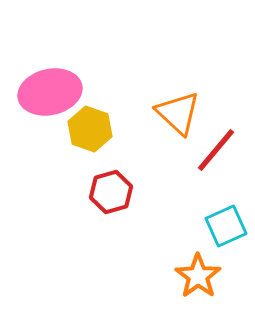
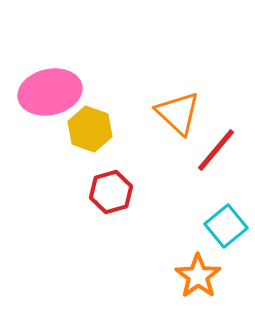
cyan square: rotated 15 degrees counterclockwise
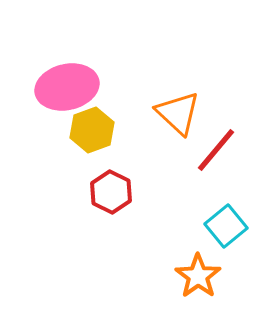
pink ellipse: moved 17 px right, 5 px up
yellow hexagon: moved 2 px right, 1 px down; rotated 21 degrees clockwise
red hexagon: rotated 18 degrees counterclockwise
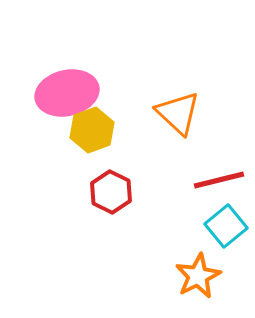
pink ellipse: moved 6 px down
red line: moved 3 px right, 30 px down; rotated 36 degrees clockwise
orange star: rotated 9 degrees clockwise
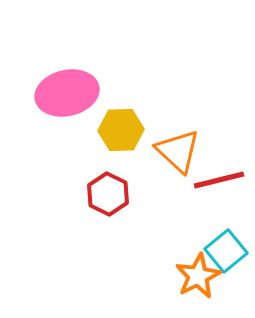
orange triangle: moved 38 px down
yellow hexagon: moved 29 px right; rotated 18 degrees clockwise
red hexagon: moved 3 px left, 2 px down
cyan square: moved 25 px down
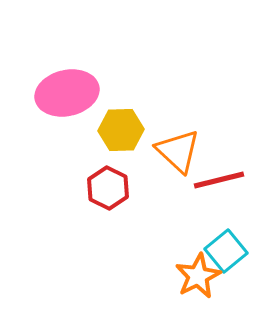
red hexagon: moved 6 px up
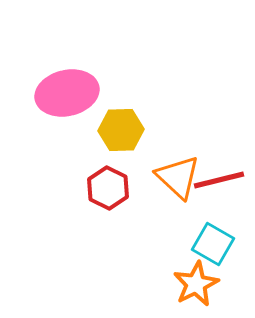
orange triangle: moved 26 px down
cyan square: moved 13 px left, 7 px up; rotated 21 degrees counterclockwise
orange star: moved 2 px left, 8 px down
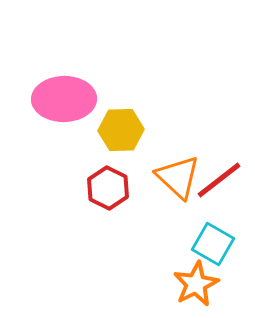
pink ellipse: moved 3 px left, 6 px down; rotated 12 degrees clockwise
red line: rotated 24 degrees counterclockwise
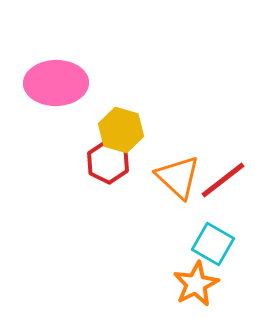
pink ellipse: moved 8 px left, 16 px up
yellow hexagon: rotated 18 degrees clockwise
red line: moved 4 px right
red hexagon: moved 26 px up
